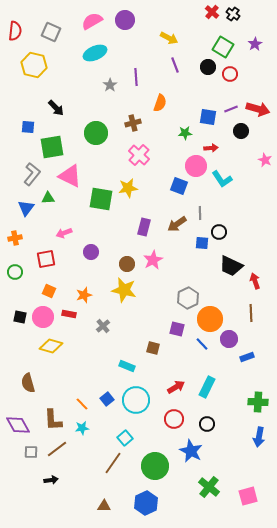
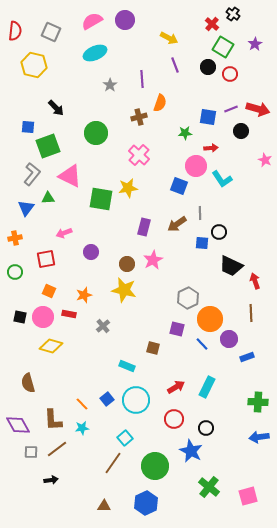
red cross at (212, 12): moved 12 px down
purple line at (136, 77): moved 6 px right, 2 px down
brown cross at (133, 123): moved 6 px right, 6 px up
green square at (52, 147): moved 4 px left, 1 px up; rotated 10 degrees counterclockwise
black circle at (207, 424): moved 1 px left, 4 px down
blue arrow at (259, 437): rotated 72 degrees clockwise
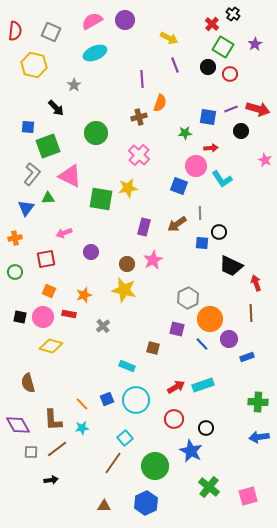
gray star at (110, 85): moved 36 px left
red arrow at (255, 281): moved 1 px right, 2 px down
cyan rectangle at (207, 387): moved 4 px left, 2 px up; rotated 45 degrees clockwise
blue square at (107, 399): rotated 16 degrees clockwise
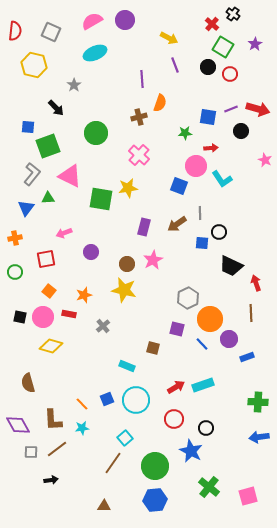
orange square at (49, 291): rotated 16 degrees clockwise
blue hexagon at (146, 503): moved 9 px right, 3 px up; rotated 20 degrees clockwise
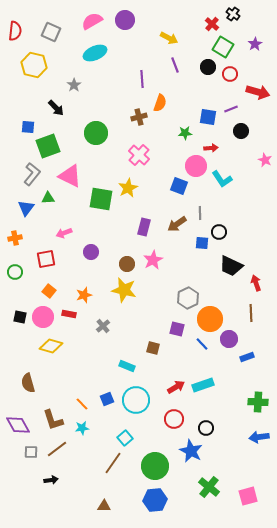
red arrow at (258, 109): moved 17 px up
yellow star at (128, 188): rotated 18 degrees counterclockwise
brown L-shape at (53, 420): rotated 15 degrees counterclockwise
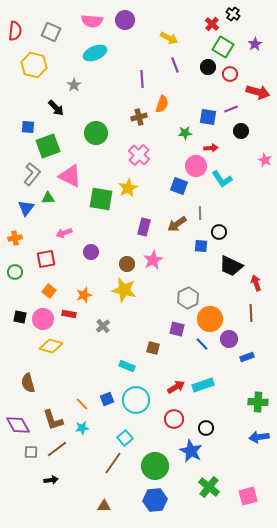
pink semicircle at (92, 21): rotated 145 degrees counterclockwise
orange semicircle at (160, 103): moved 2 px right, 1 px down
blue square at (202, 243): moved 1 px left, 3 px down
pink circle at (43, 317): moved 2 px down
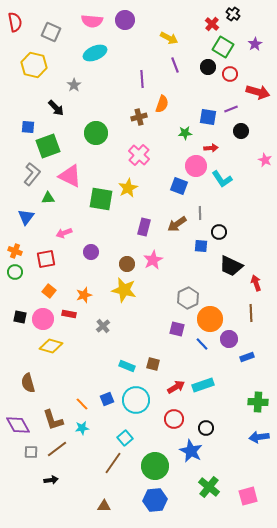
red semicircle at (15, 31): moved 9 px up; rotated 18 degrees counterclockwise
blue triangle at (26, 208): moved 9 px down
orange cross at (15, 238): moved 13 px down; rotated 32 degrees clockwise
brown square at (153, 348): moved 16 px down
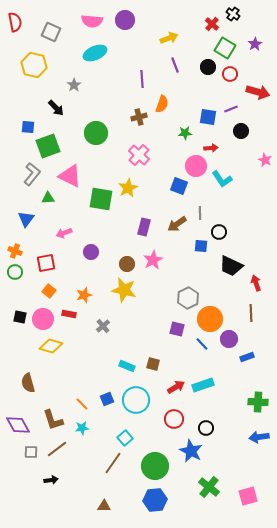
yellow arrow at (169, 38): rotated 48 degrees counterclockwise
green square at (223, 47): moved 2 px right, 1 px down
blue triangle at (26, 217): moved 2 px down
red square at (46, 259): moved 4 px down
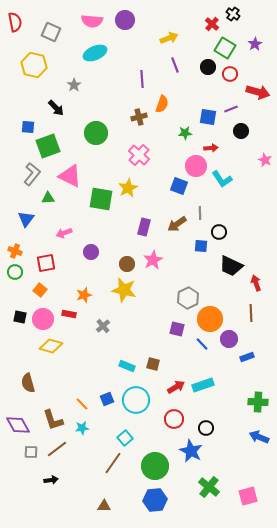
orange square at (49, 291): moved 9 px left, 1 px up
blue arrow at (259, 437): rotated 30 degrees clockwise
